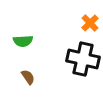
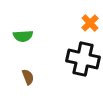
green semicircle: moved 5 px up
brown semicircle: rotated 14 degrees clockwise
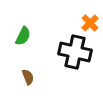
green semicircle: rotated 60 degrees counterclockwise
black cross: moved 8 px left, 7 px up
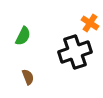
orange cross: rotated 12 degrees counterclockwise
black cross: rotated 32 degrees counterclockwise
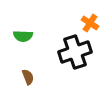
green semicircle: rotated 66 degrees clockwise
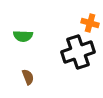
orange cross: rotated 18 degrees counterclockwise
black cross: moved 3 px right
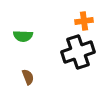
orange cross: moved 6 px left, 2 px up; rotated 24 degrees counterclockwise
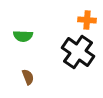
orange cross: moved 3 px right, 1 px up; rotated 12 degrees clockwise
black cross: rotated 36 degrees counterclockwise
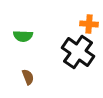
orange cross: moved 2 px right, 4 px down
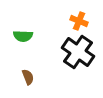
orange cross: moved 10 px left, 3 px up; rotated 18 degrees clockwise
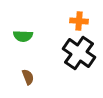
orange cross: rotated 18 degrees counterclockwise
black cross: moved 1 px right, 1 px down
